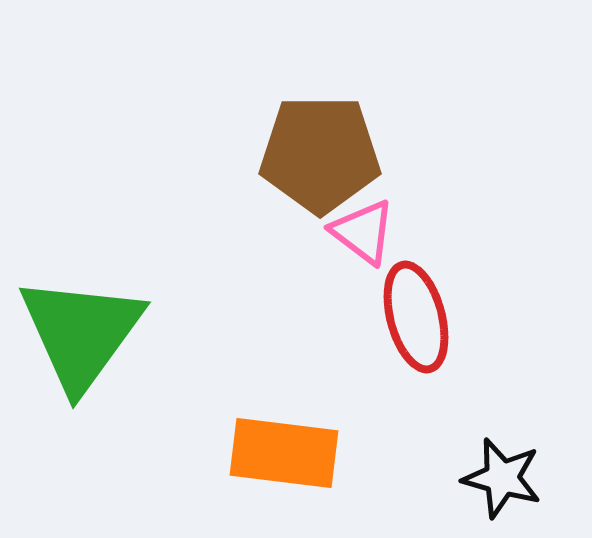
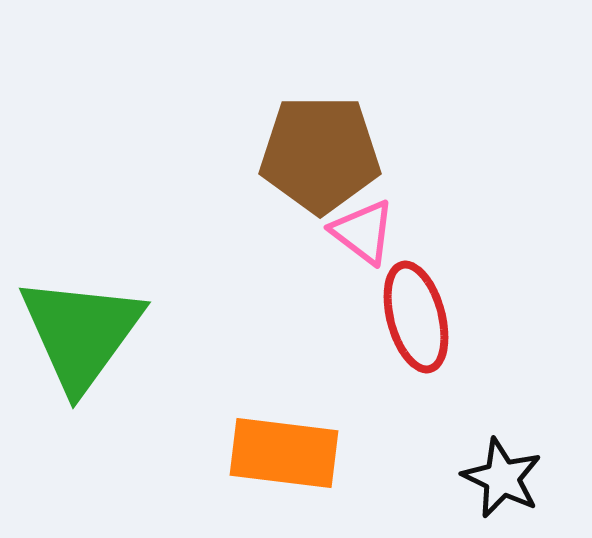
black star: rotated 10 degrees clockwise
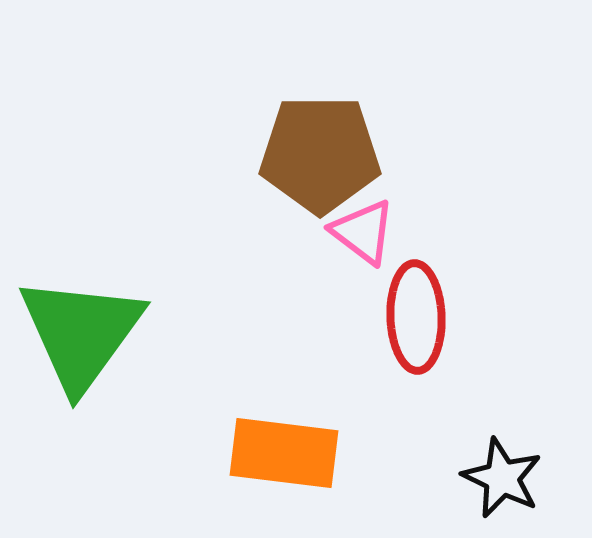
red ellipse: rotated 13 degrees clockwise
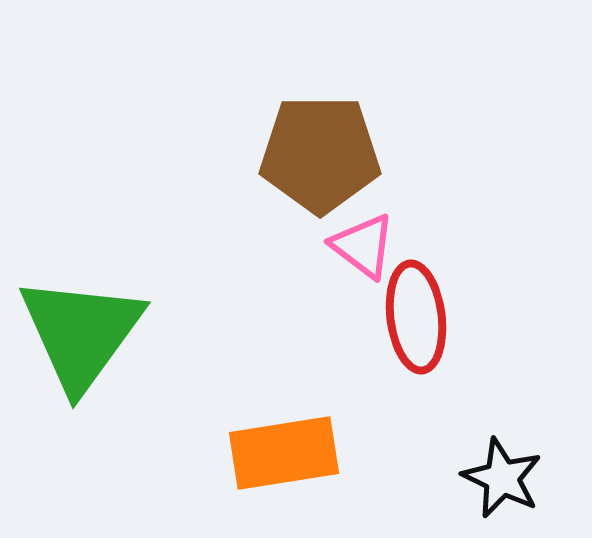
pink triangle: moved 14 px down
red ellipse: rotated 5 degrees counterclockwise
orange rectangle: rotated 16 degrees counterclockwise
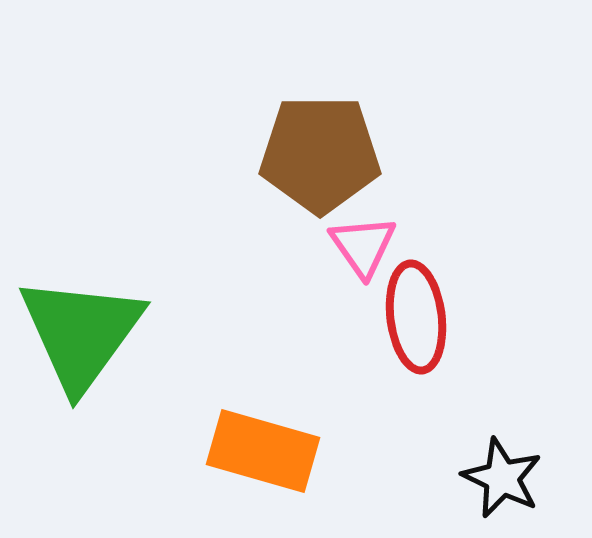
pink triangle: rotated 18 degrees clockwise
orange rectangle: moved 21 px left, 2 px up; rotated 25 degrees clockwise
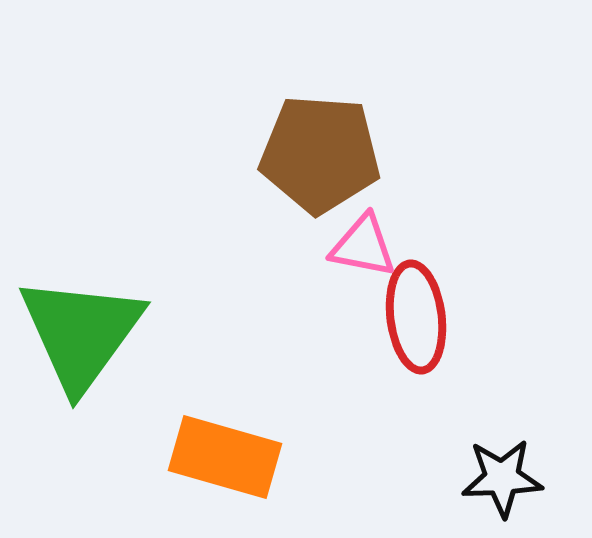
brown pentagon: rotated 4 degrees clockwise
pink triangle: rotated 44 degrees counterclockwise
orange rectangle: moved 38 px left, 6 px down
black star: rotated 28 degrees counterclockwise
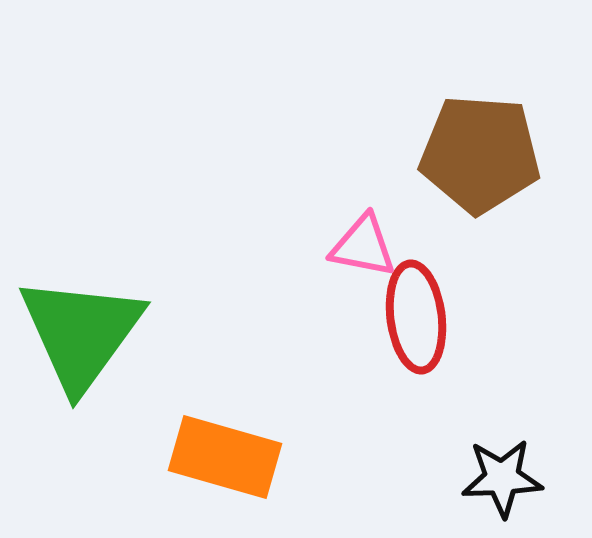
brown pentagon: moved 160 px right
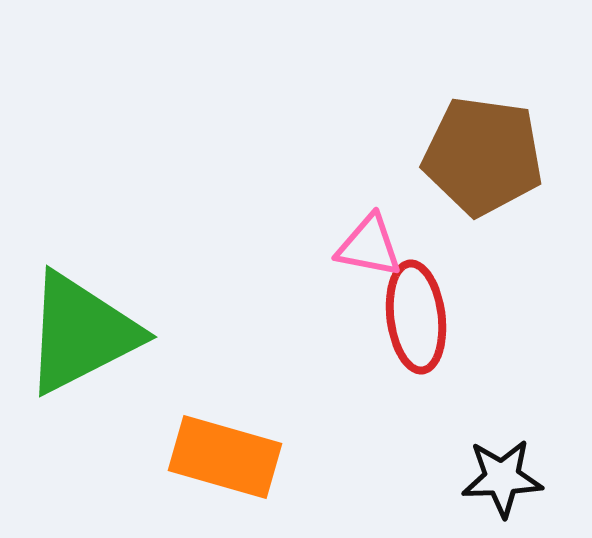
brown pentagon: moved 3 px right, 2 px down; rotated 4 degrees clockwise
pink triangle: moved 6 px right
green triangle: rotated 27 degrees clockwise
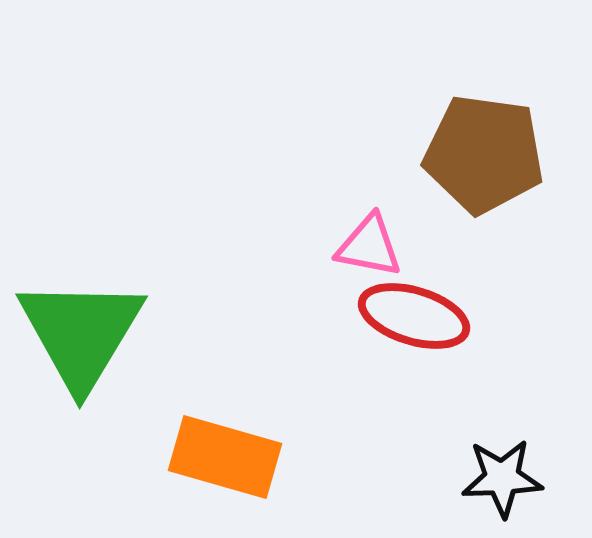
brown pentagon: moved 1 px right, 2 px up
red ellipse: moved 2 px left, 1 px up; rotated 66 degrees counterclockwise
green triangle: rotated 32 degrees counterclockwise
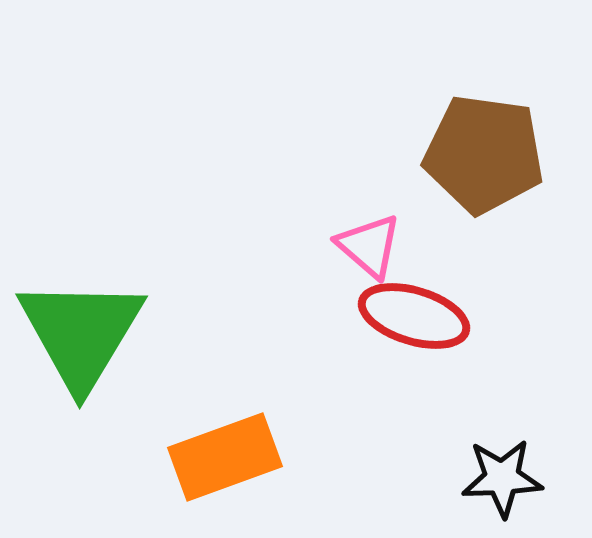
pink triangle: rotated 30 degrees clockwise
orange rectangle: rotated 36 degrees counterclockwise
